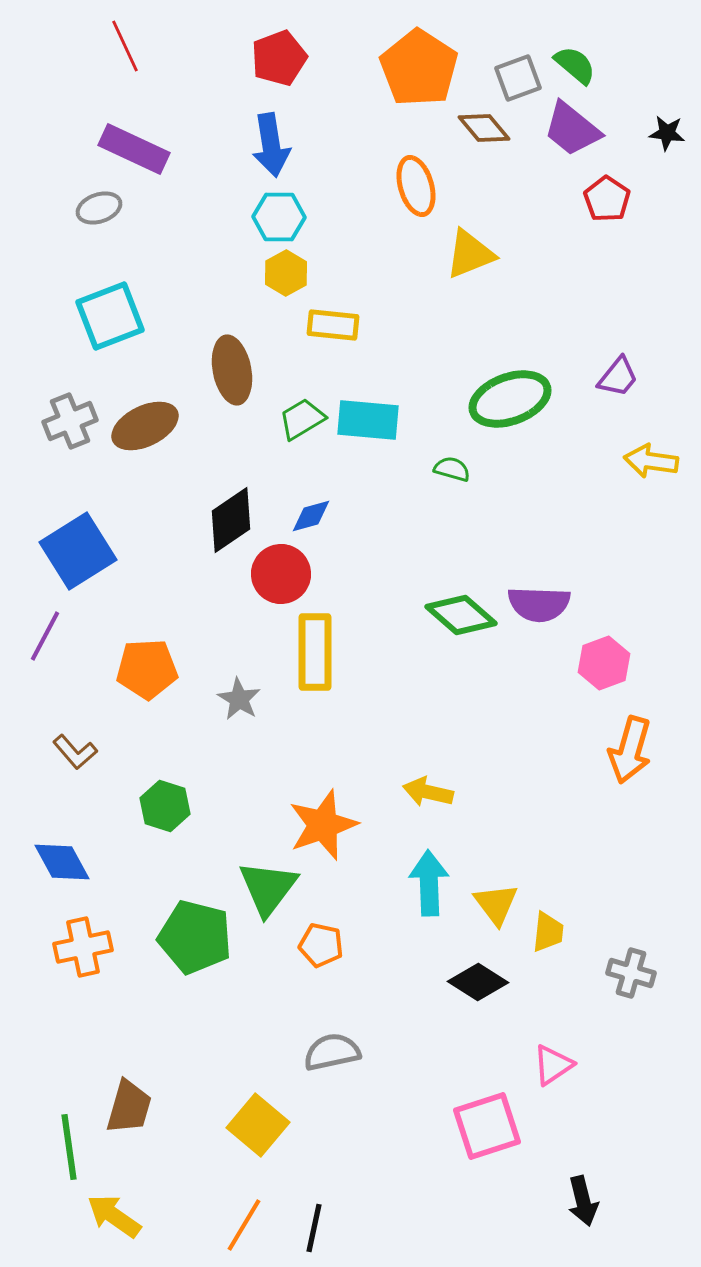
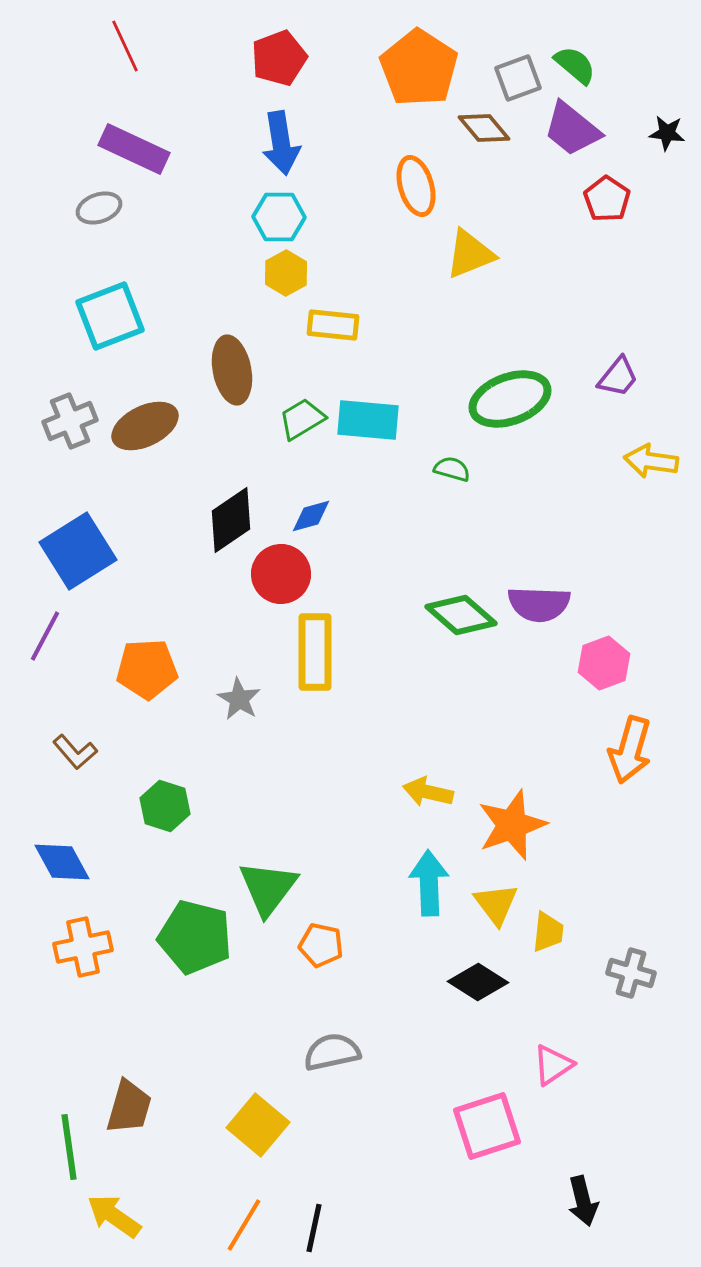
blue arrow at (271, 145): moved 10 px right, 2 px up
orange star at (323, 825): moved 189 px right
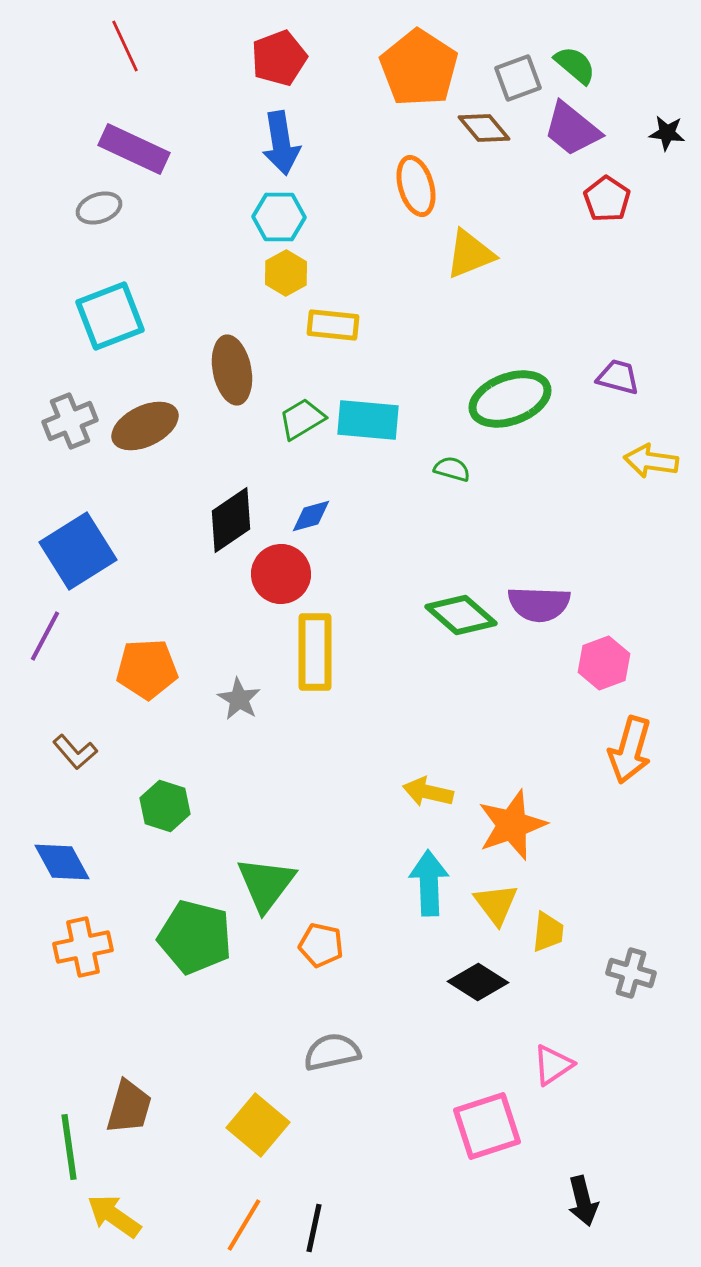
purple trapezoid at (618, 377): rotated 114 degrees counterclockwise
green triangle at (268, 888): moved 2 px left, 4 px up
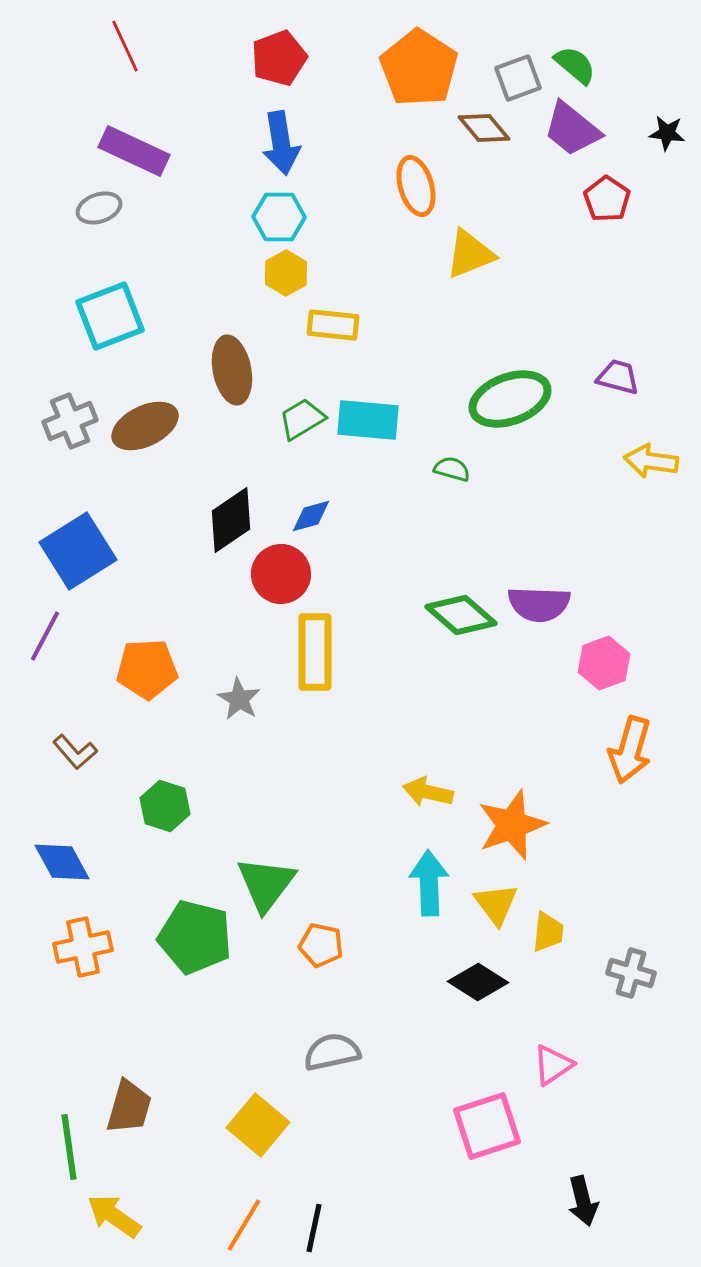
purple rectangle at (134, 149): moved 2 px down
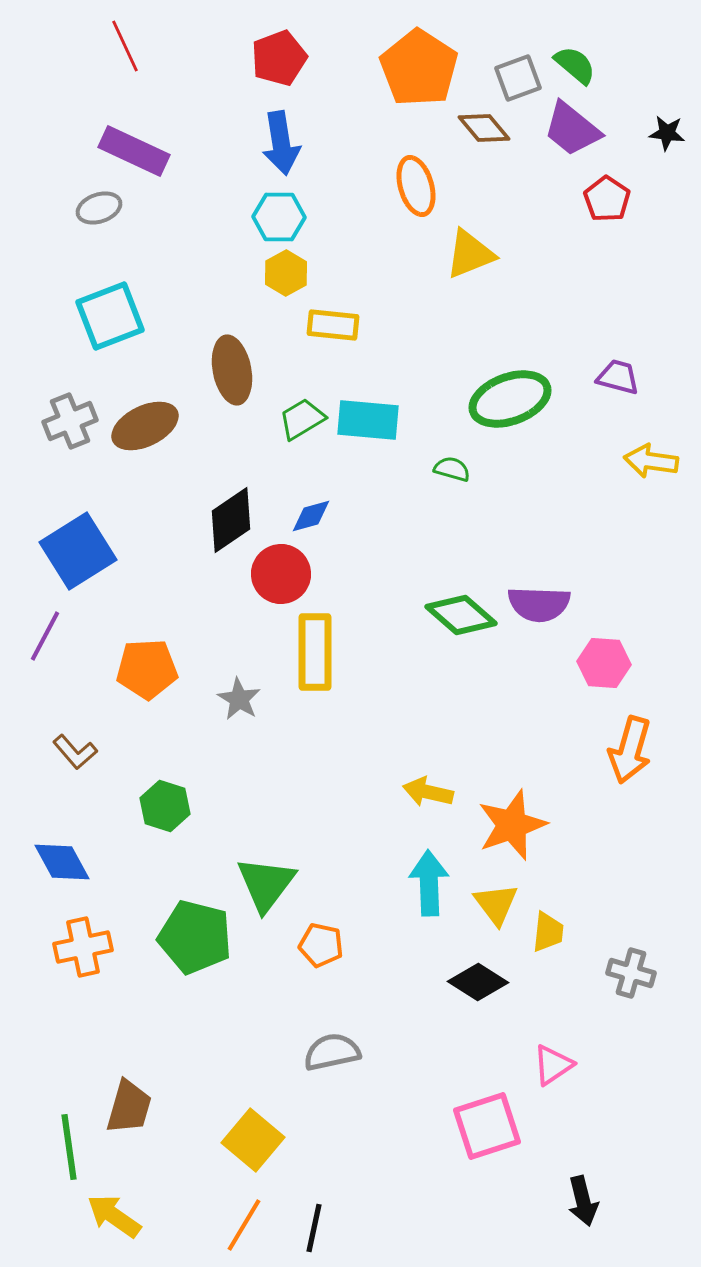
pink hexagon at (604, 663): rotated 24 degrees clockwise
yellow square at (258, 1125): moved 5 px left, 15 px down
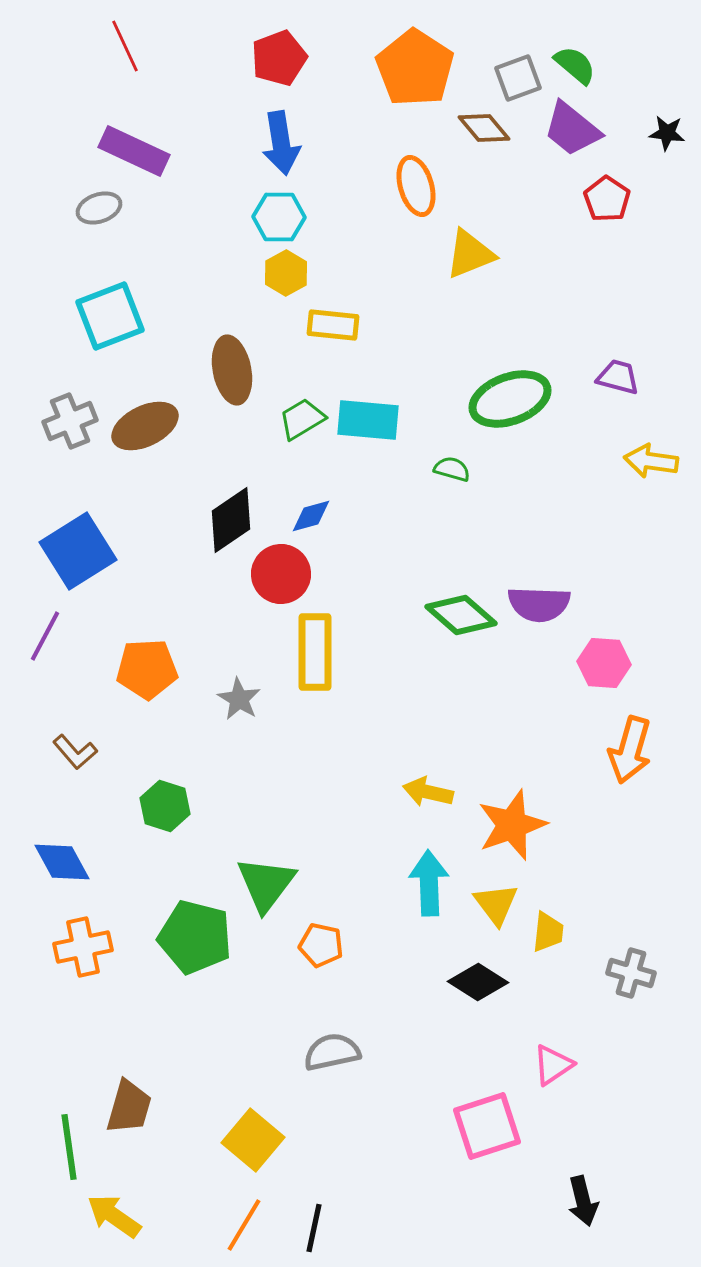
orange pentagon at (419, 68): moved 4 px left
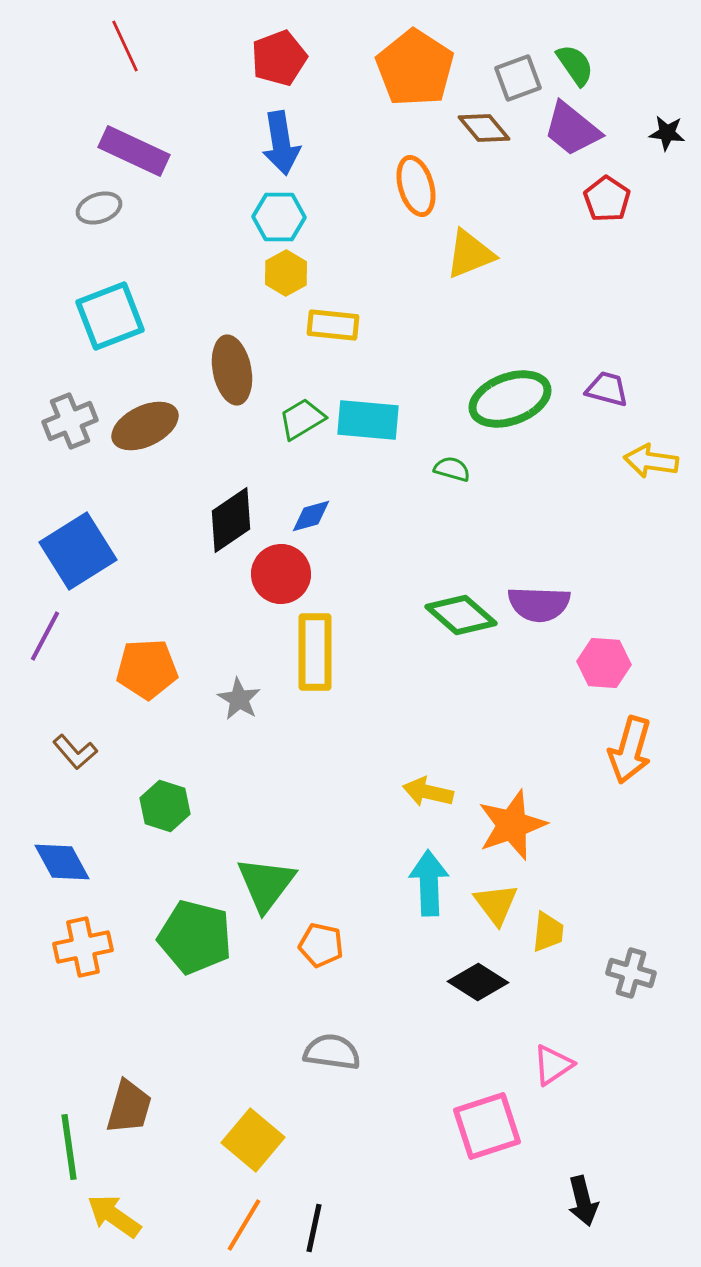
green semicircle at (575, 65): rotated 15 degrees clockwise
purple trapezoid at (618, 377): moved 11 px left, 12 px down
gray semicircle at (332, 1052): rotated 20 degrees clockwise
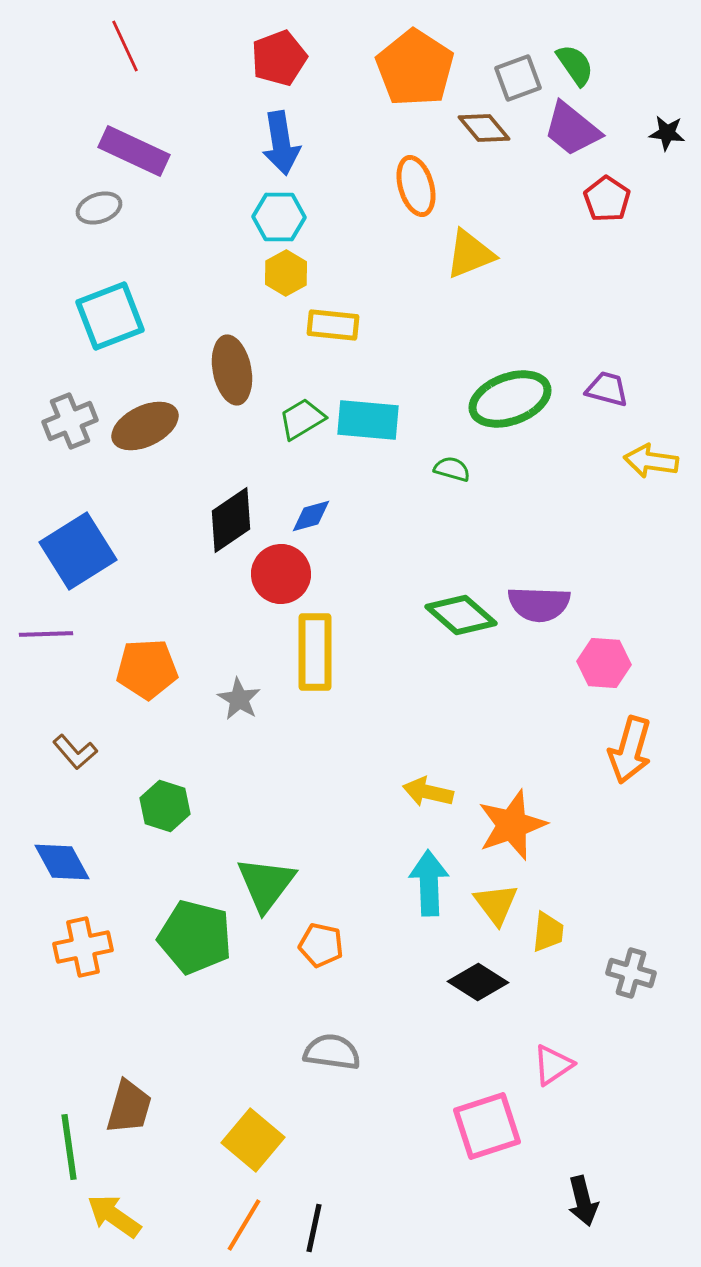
purple line at (45, 636): moved 1 px right, 2 px up; rotated 60 degrees clockwise
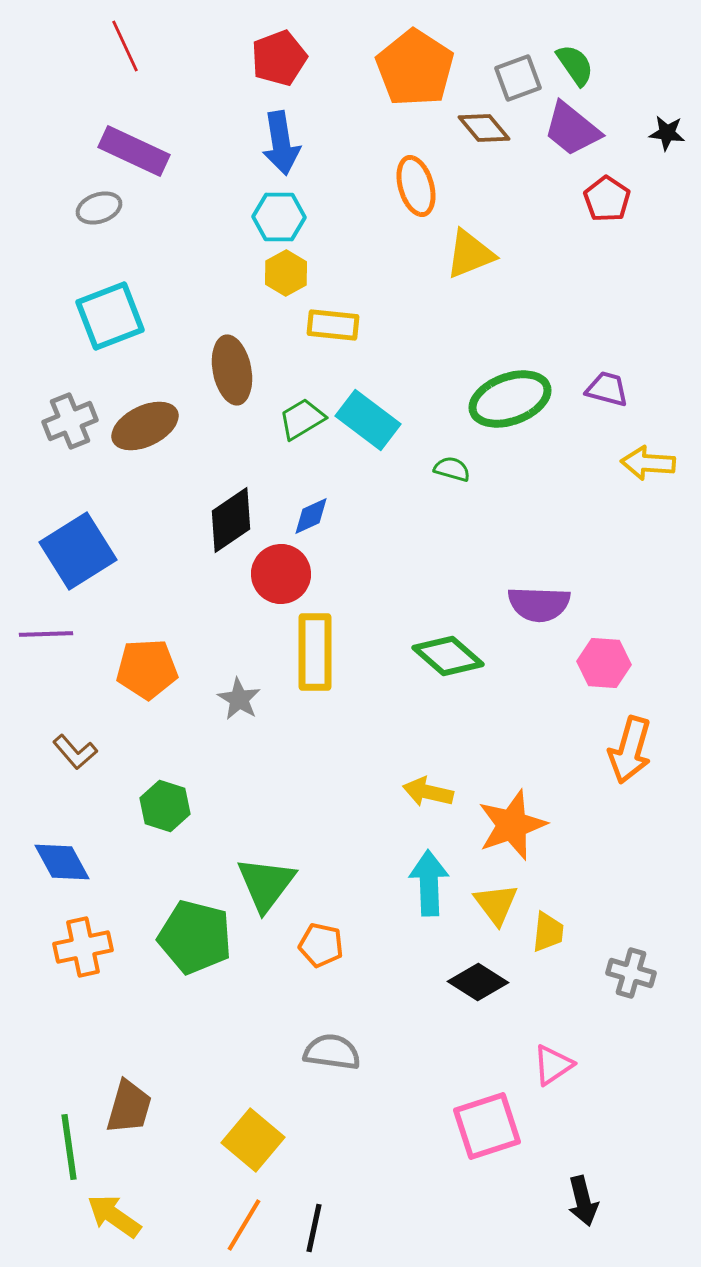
cyan rectangle at (368, 420): rotated 32 degrees clockwise
yellow arrow at (651, 461): moved 3 px left, 2 px down; rotated 4 degrees counterclockwise
blue diamond at (311, 516): rotated 9 degrees counterclockwise
green diamond at (461, 615): moved 13 px left, 41 px down
